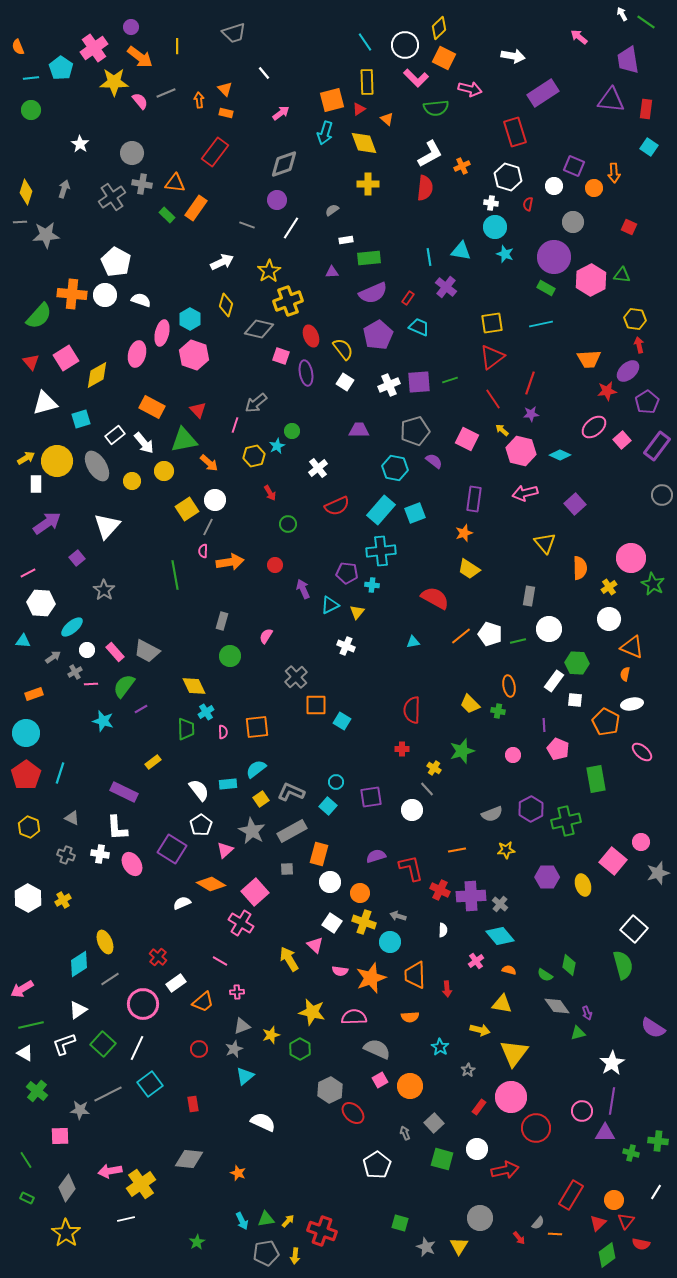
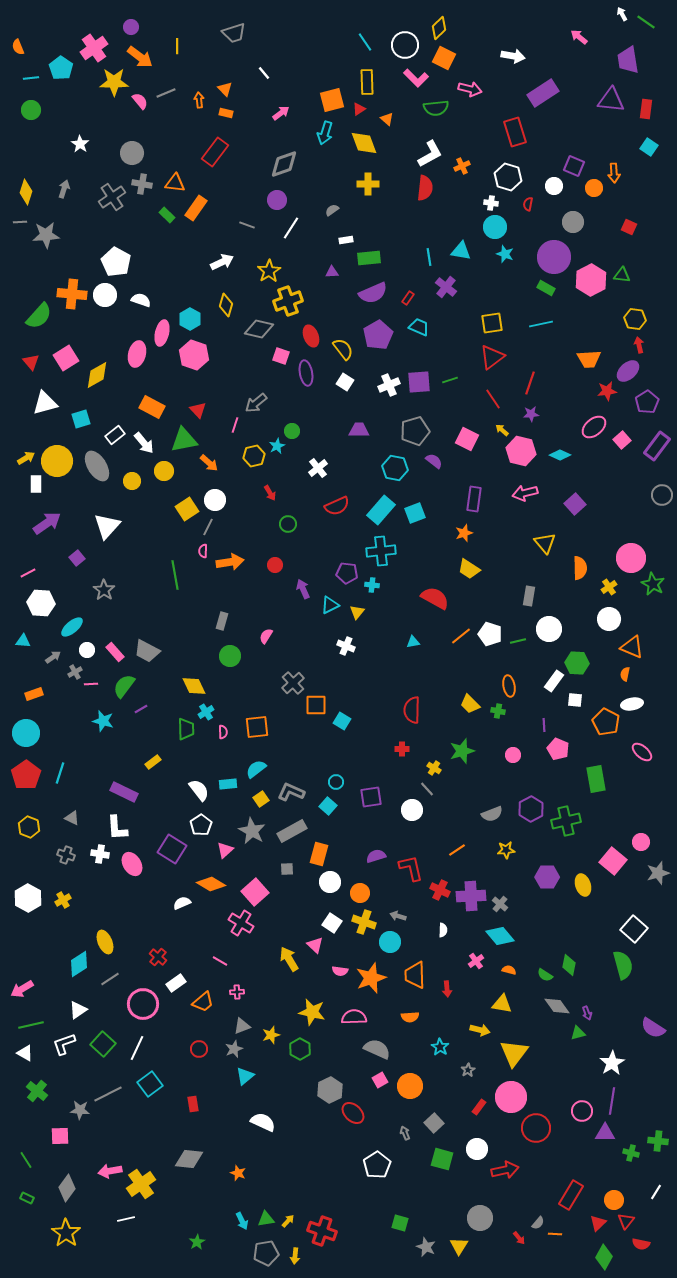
gray cross at (296, 677): moved 3 px left, 6 px down
orange line at (457, 850): rotated 24 degrees counterclockwise
green diamond at (607, 1255): moved 3 px left, 2 px down; rotated 25 degrees counterclockwise
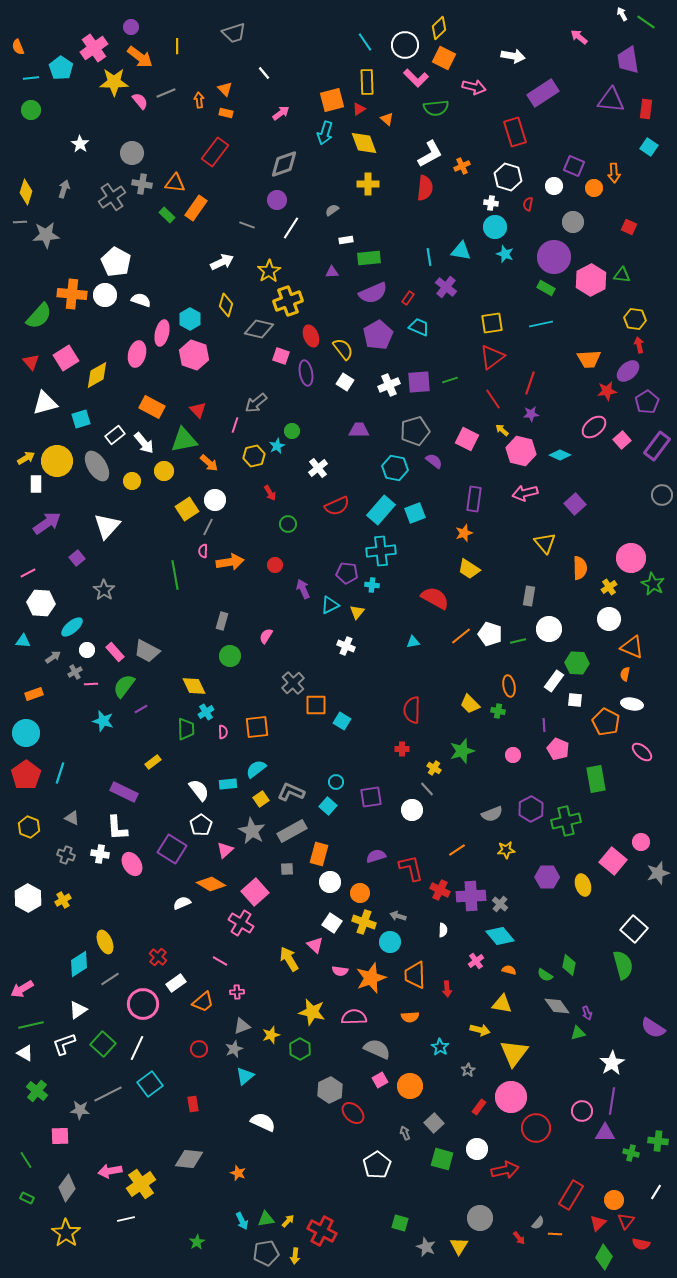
pink arrow at (470, 89): moved 4 px right, 2 px up
white ellipse at (632, 704): rotated 20 degrees clockwise
red cross at (322, 1231): rotated 8 degrees clockwise
